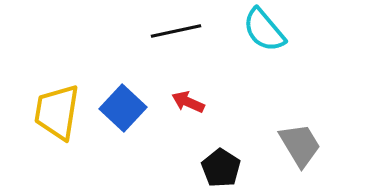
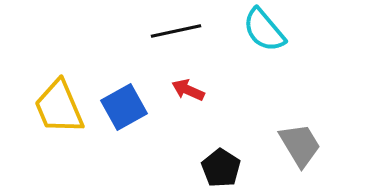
red arrow: moved 12 px up
blue square: moved 1 px right, 1 px up; rotated 18 degrees clockwise
yellow trapezoid: moved 2 px right, 5 px up; rotated 32 degrees counterclockwise
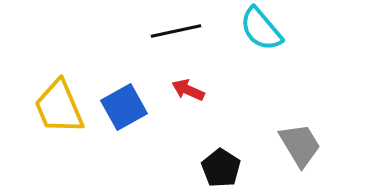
cyan semicircle: moved 3 px left, 1 px up
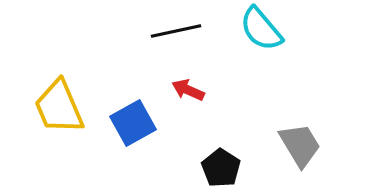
blue square: moved 9 px right, 16 px down
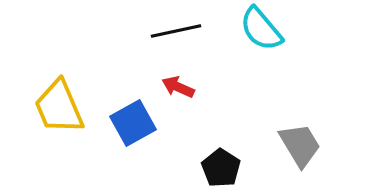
red arrow: moved 10 px left, 3 px up
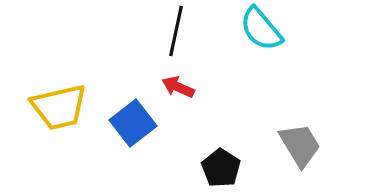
black line: rotated 66 degrees counterclockwise
yellow trapezoid: rotated 80 degrees counterclockwise
blue square: rotated 9 degrees counterclockwise
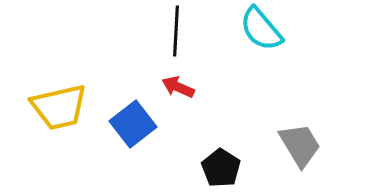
black line: rotated 9 degrees counterclockwise
blue square: moved 1 px down
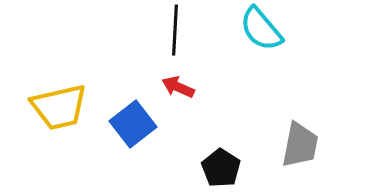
black line: moved 1 px left, 1 px up
gray trapezoid: rotated 42 degrees clockwise
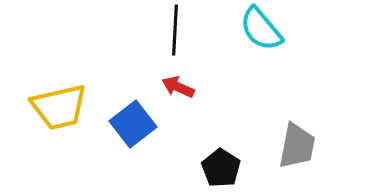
gray trapezoid: moved 3 px left, 1 px down
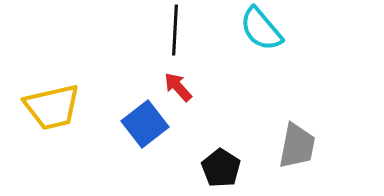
red arrow: rotated 24 degrees clockwise
yellow trapezoid: moved 7 px left
blue square: moved 12 px right
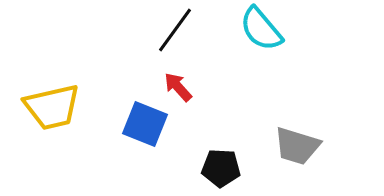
black line: rotated 33 degrees clockwise
blue square: rotated 30 degrees counterclockwise
gray trapezoid: rotated 96 degrees clockwise
black pentagon: rotated 30 degrees counterclockwise
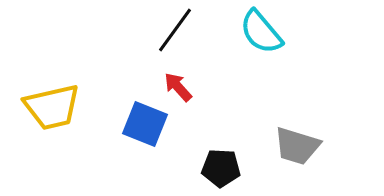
cyan semicircle: moved 3 px down
